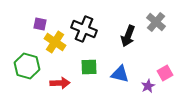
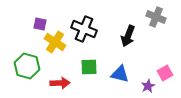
gray cross: moved 5 px up; rotated 18 degrees counterclockwise
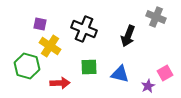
yellow cross: moved 5 px left, 4 px down
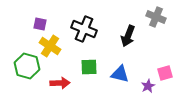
pink square: rotated 14 degrees clockwise
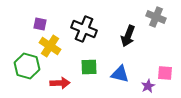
pink square: rotated 21 degrees clockwise
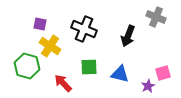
pink square: moved 2 px left; rotated 21 degrees counterclockwise
red arrow: moved 3 px right; rotated 132 degrees counterclockwise
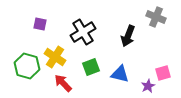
black cross: moved 1 px left, 3 px down; rotated 35 degrees clockwise
yellow cross: moved 5 px right, 11 px down
green square: moved 2 px right; rotated 18 degrees counterclockwise
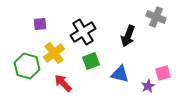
purple square: rotated 16 degrees counterclockwise
yellow cross: moved 1 px left, 4 px up; rotated 20 degrees clockwise
green square: moved 6 px up
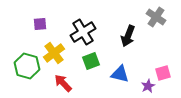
gray cross: rotated 12 degrees clockwise
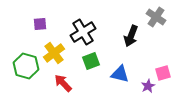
black arrow: moved 3 px right
green hexagon: moved 1 px left
